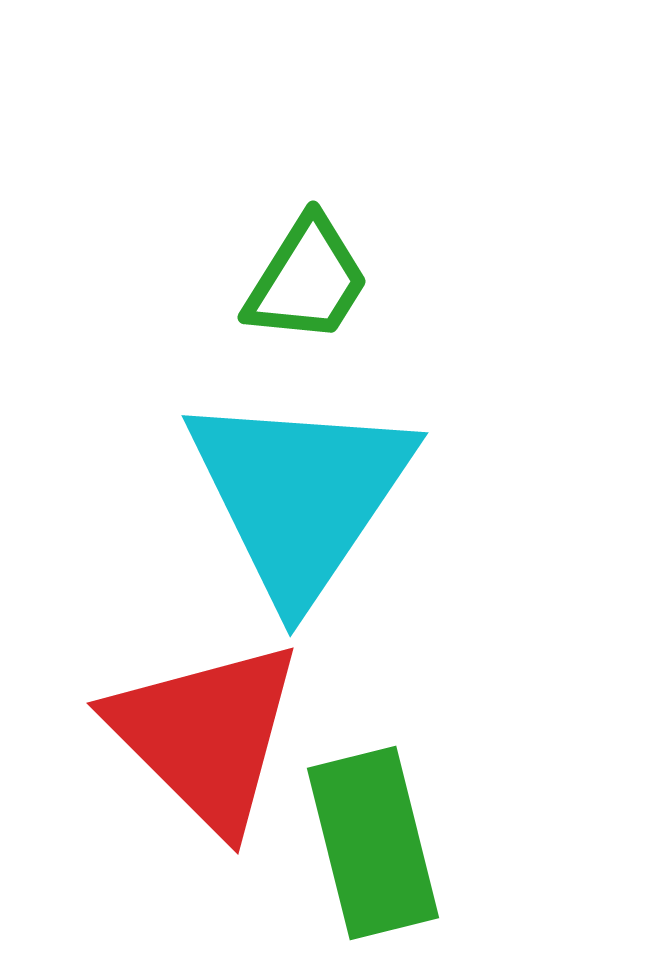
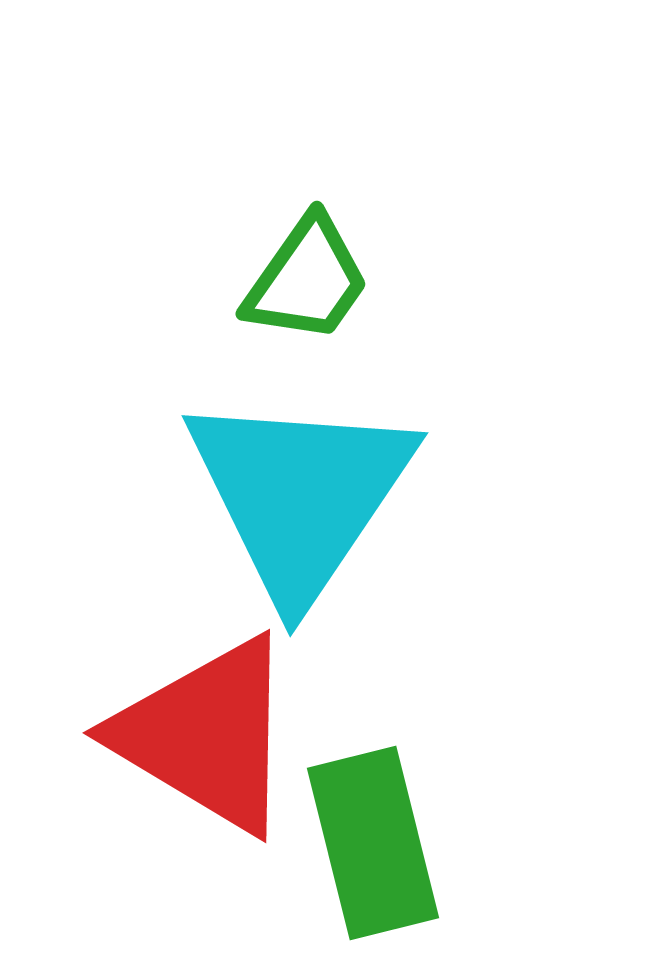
green trapezoid: rotated 3 degrees clockwise
red triangle: rotated 14 degrees counterclockwise
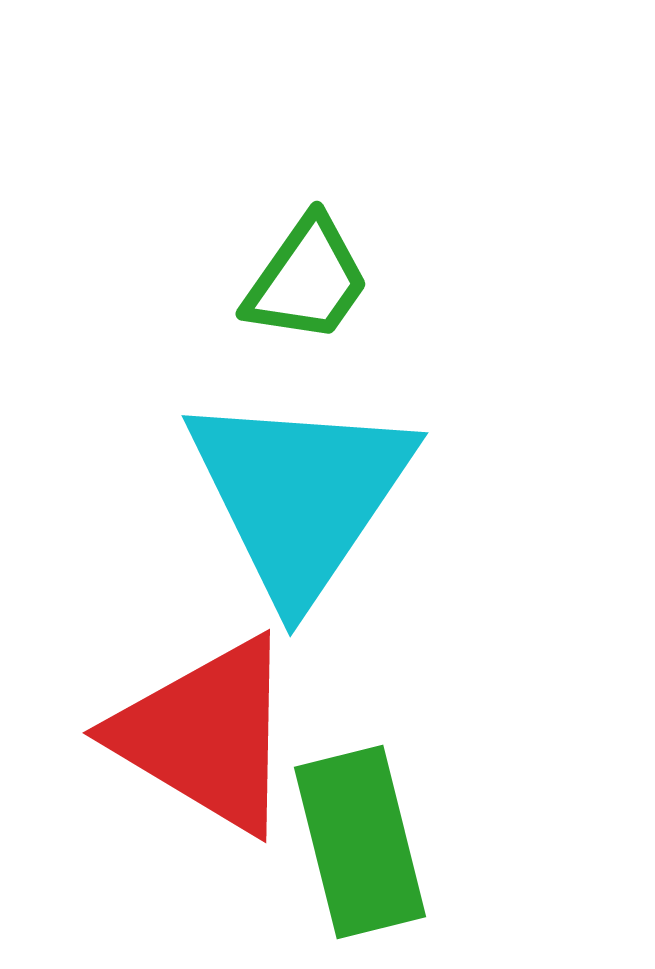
green rectangle: moved 13 px left, 1 px up
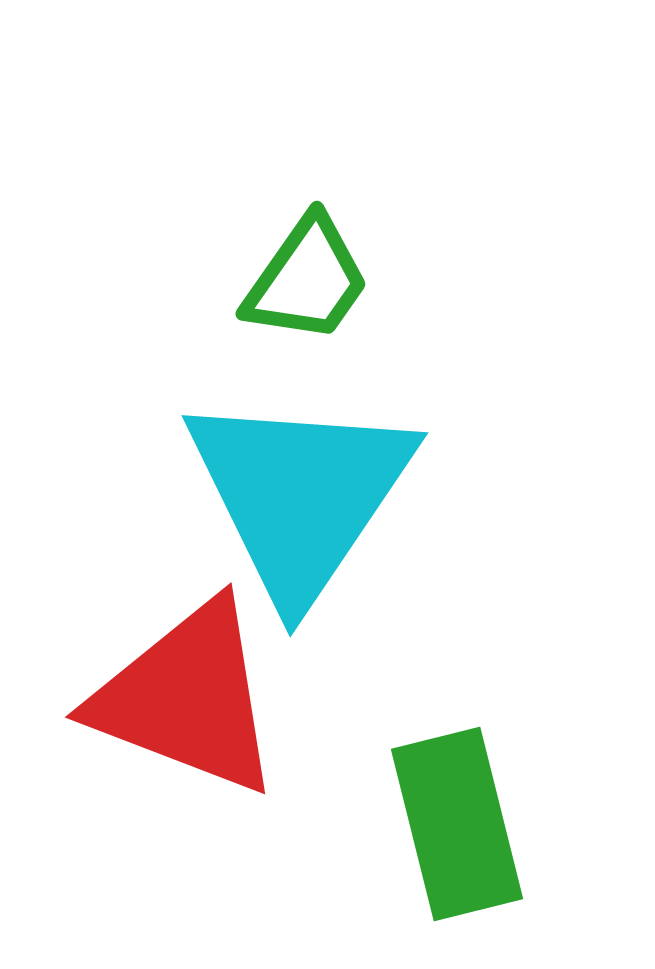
red triangle: moved 19 px left, 37 px up; rotated 10 degrees counterclockwise
green rectangle: moved 97 px right, 18 px up
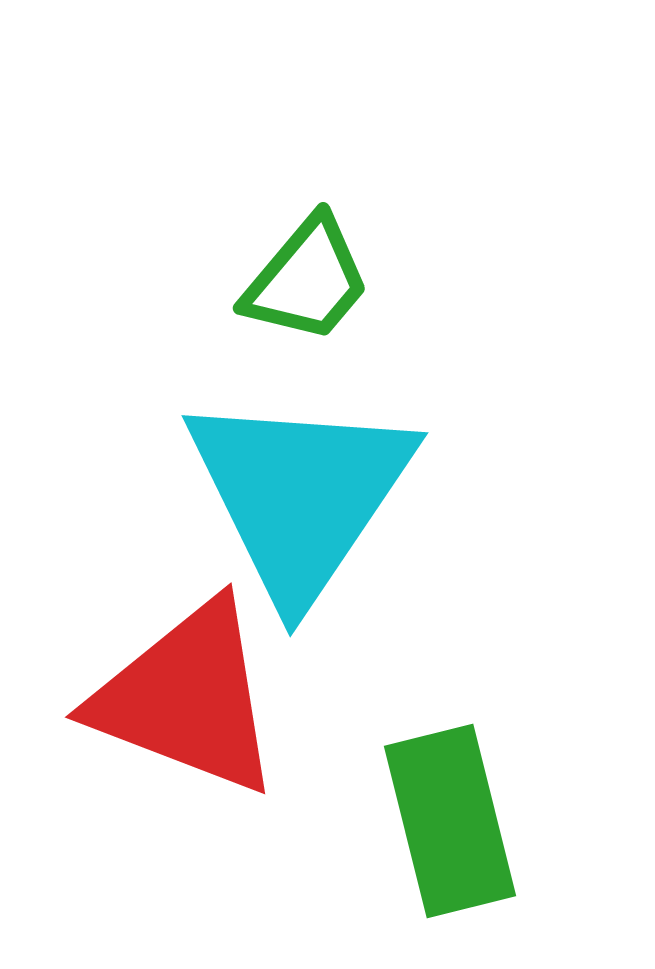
green trapezoid: rotated 5 degrees clockwise
green rectangle: moved 7 px left, 3 px up
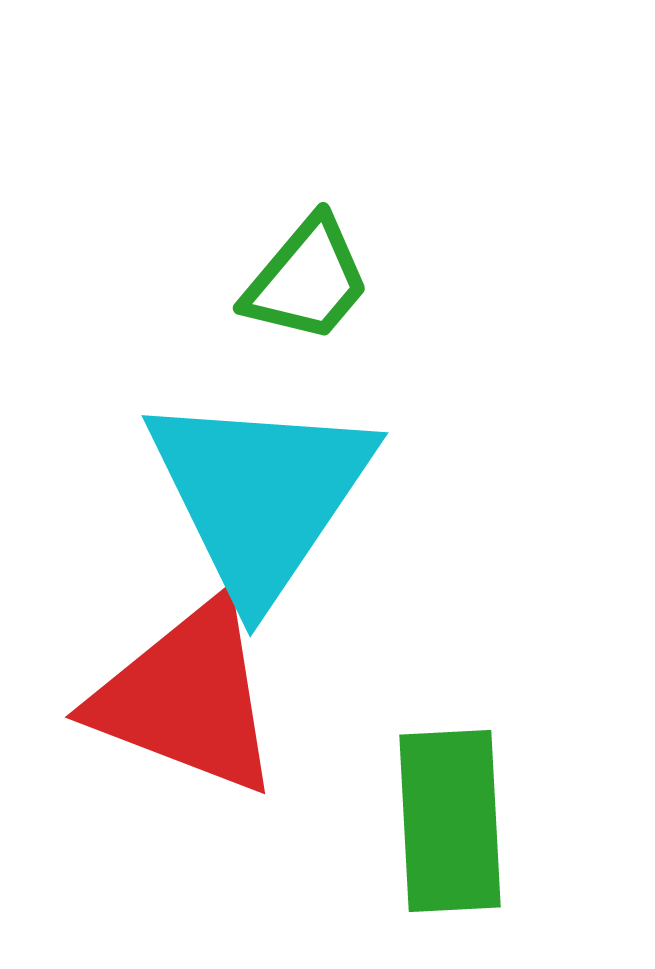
cyan triangle: moved 40 px left
green rectangle: rotated 11 degrees clockwise
